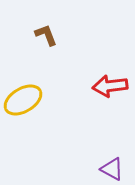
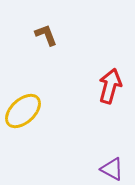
red arrow: rotated 112 degrees clockwise
yellow ellipse: moved 11 px down; rotated 12 degrees counterclockwise
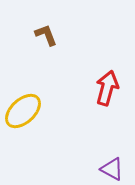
red arrow: moved 3 px left, 2 px down
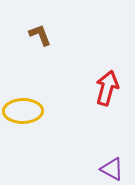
brown L-shape: moved 6 px left
yellow ellipse: rotated 42 degrees clockwise
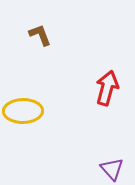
purple triangle: rotated 20 degrees clockwise
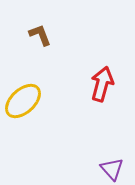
red arrow: moved 5 px left, 4 px up
yellow ellipse: moved 10 px up; rotated 42 degrees counterclockwise
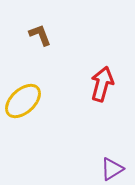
purple triangle: rotated 40 degrees clockwise
